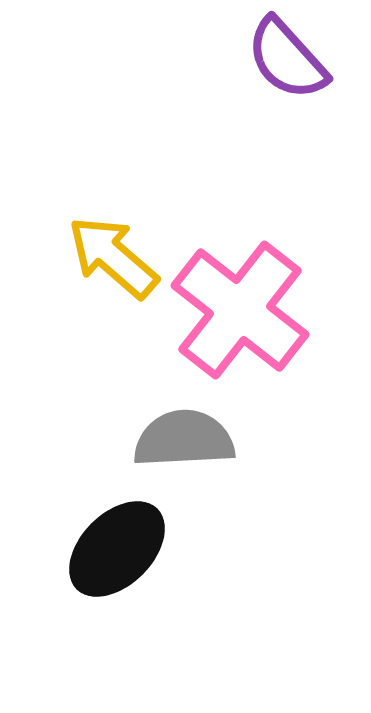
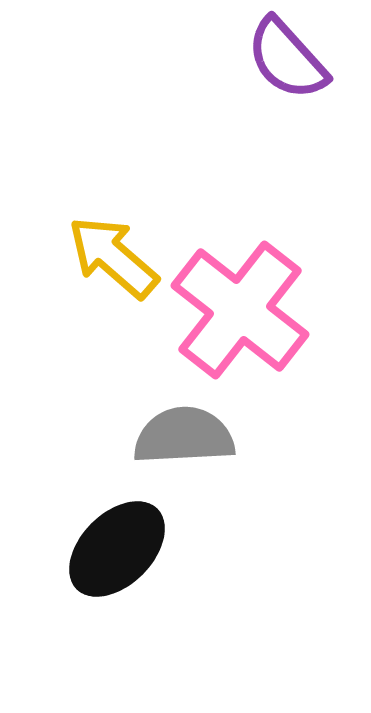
gray semicircle: moved 3 px up
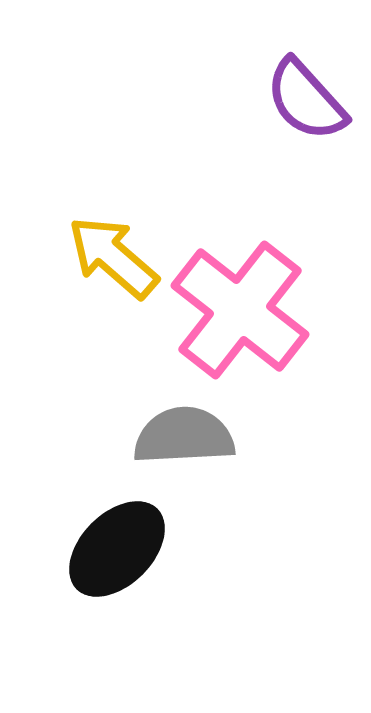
purple semicircle: moved 19 px right, 41 px down
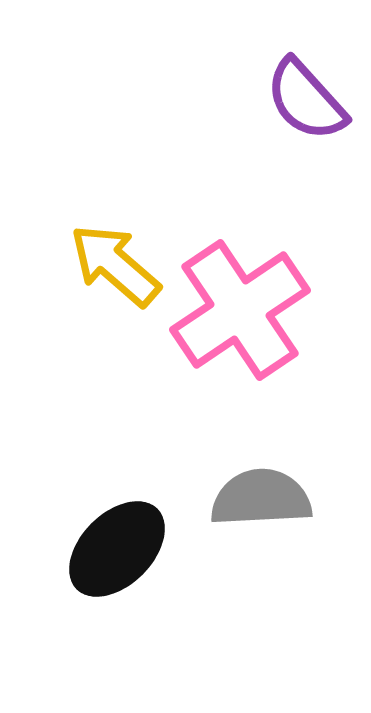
yellow arrow: moved 2 px right, 8 px down
pink cross: rotated 18 degrees clockwise
gray semicircle: moved 77 px right, 62 px down
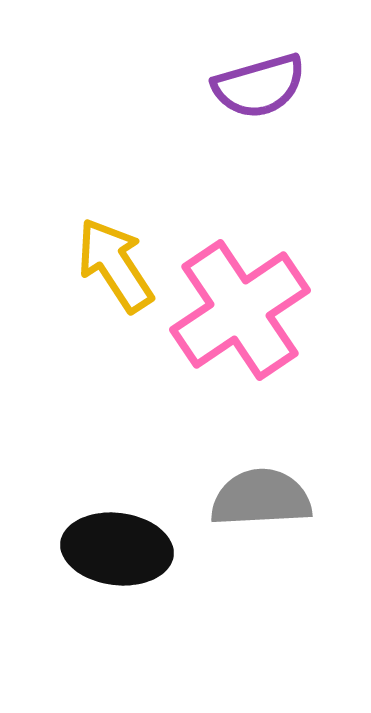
purple semicircle: moved 47 px left, 14 px up; rotated 64 degrees counterclockwise
yellow arrow: rotated 16 degrees clockwise
black ellipse: rotated 52 degrees clockwise
